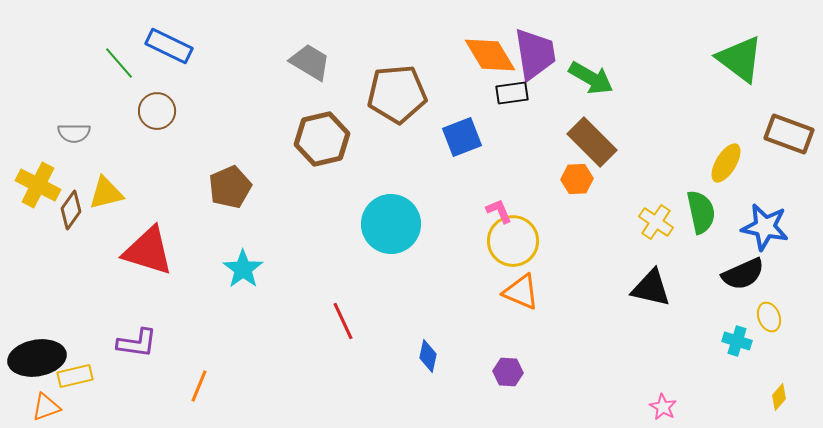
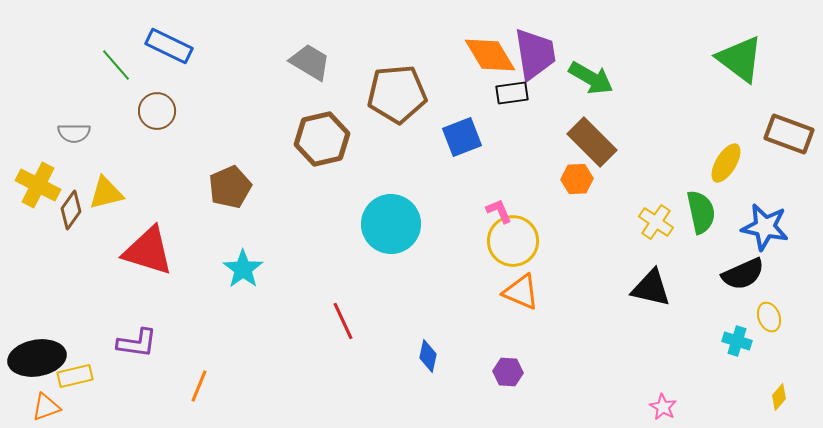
green line at (119, 63): moved 3 px left, 2 px down
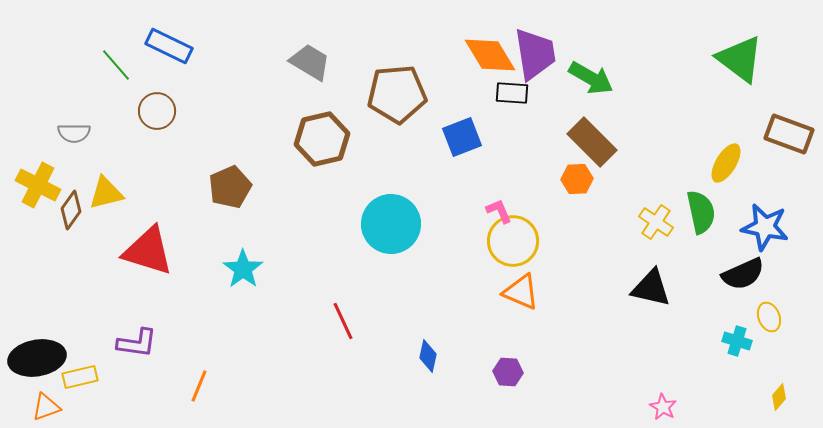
black rectangle at (512, 93): rotated 12 degrees clockwise
yellow rectangle at (75, 376): moved 5 px right, 1 px down
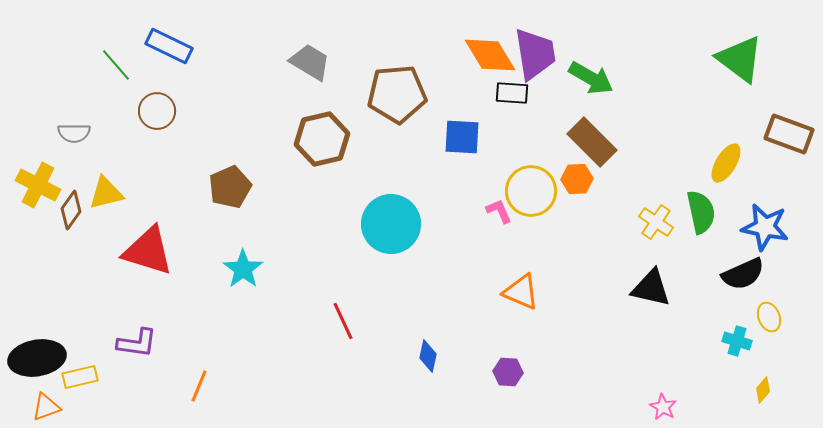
blue square at (462, 137): rotated 24 degrees clockwise
yellow circle at (513, 241): moved 18 px right, 50 px up
yellow diamond at (779, 397): moved 16 px left, 7 px up
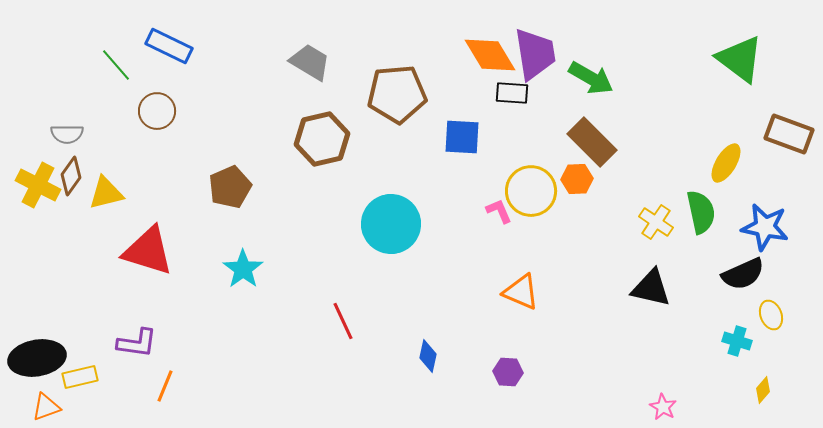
gray semicircle at (74, 133): moved 7 px left, 1 px down
brown diamond at (71, 210): moved 34 px up
yellow ellipse at (769, 317): moved 2 px right, 2 px up
orange line at (199, 386): moved 34 px left
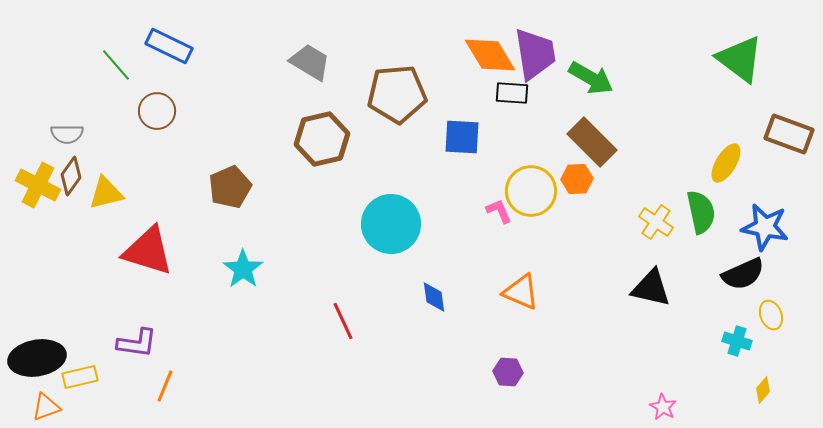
blue diamond at (428, 356): moved 6 px right, 59 px up; rotated 20 degrees counterclockwise
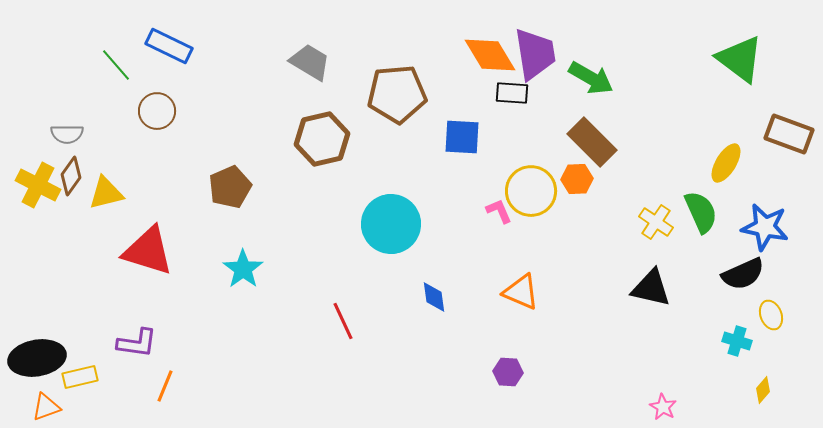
green semicircle at (701, 212): rotated 12 degrees counterclockwise
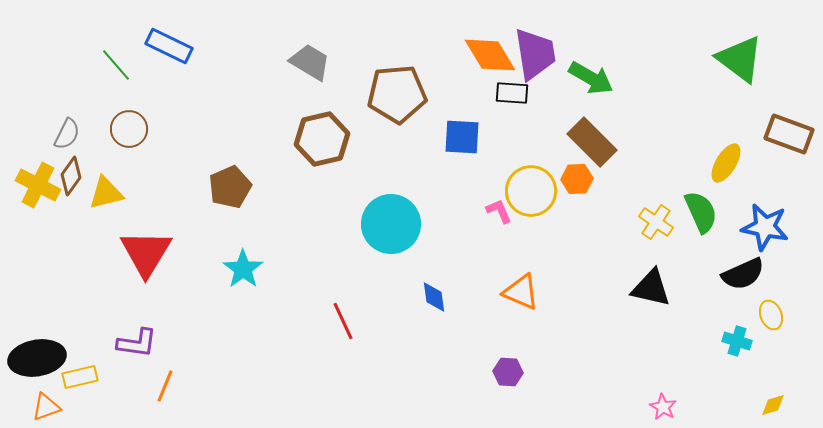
brown circle at (157, 111): moved 28 px left, 18 px down
gray semicircle at (67, 134): rotated 64 degrees counterclockwise
red triangle at (148, 251): moved 2 px left, 2 px down; rotated 44 degrees clockwise
yellow diamond at (763, 390): moved 10 px right, 15 px down; rotated 32 degrees clockwise
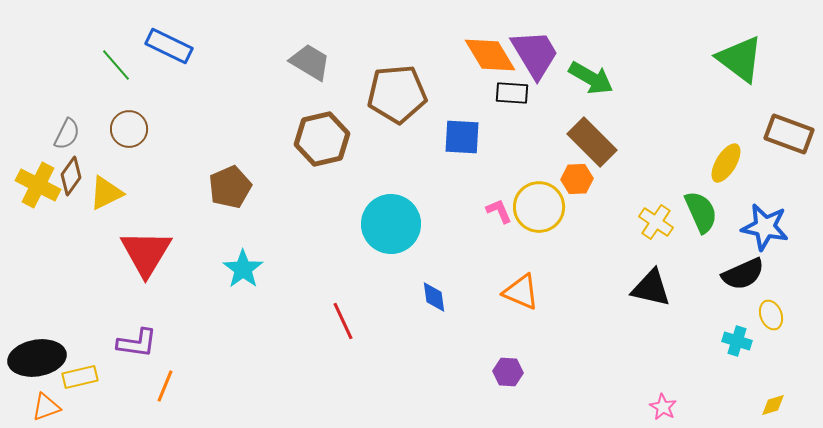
purple trapezoid at (535, 54): rotated 22 degrees counterclockwise
yellow circle at (531, 191): moved 8 px right, 16 px down
yellow triangle at (106, 193): rotated 12 degrees counterclockwise
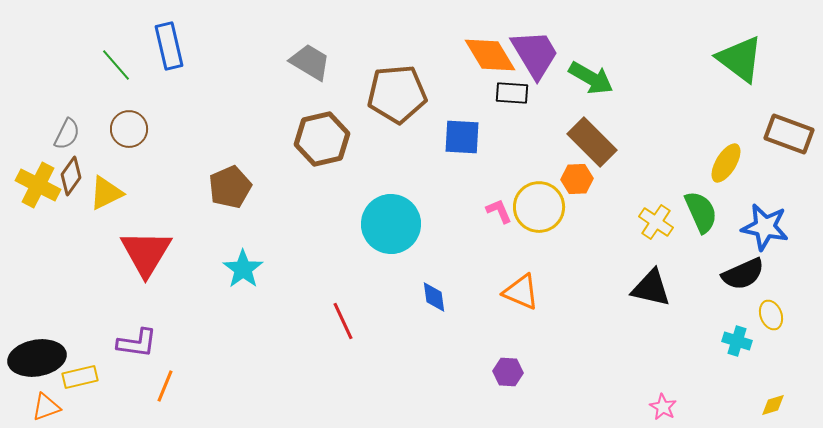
blue rectangle at (169, 46): rotated 51 degrees clockwise
